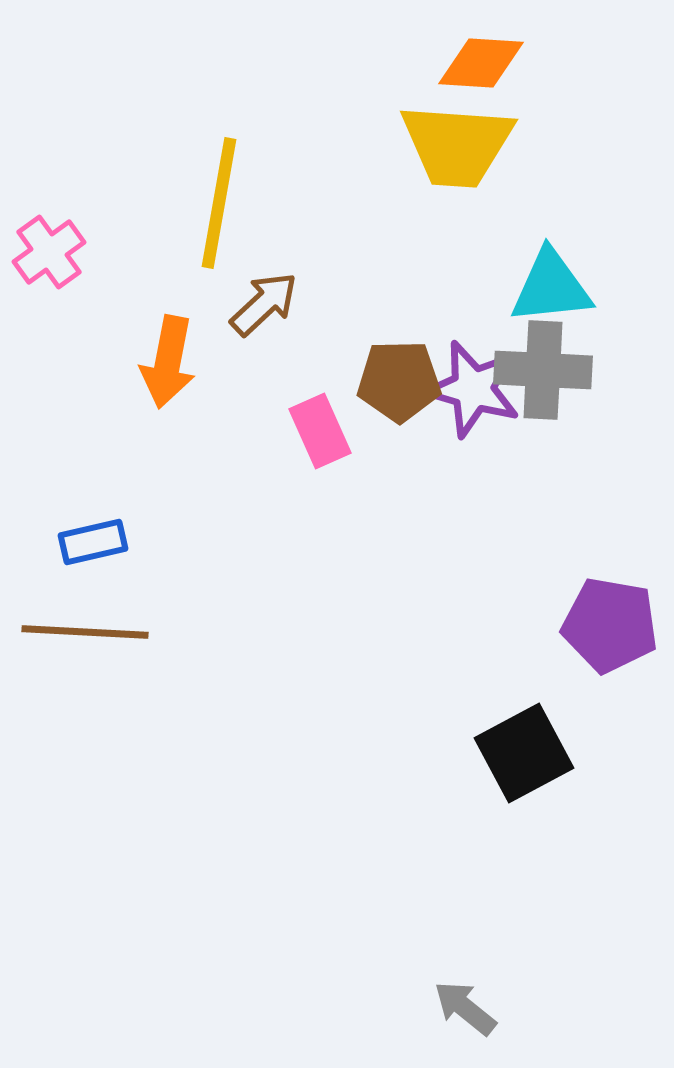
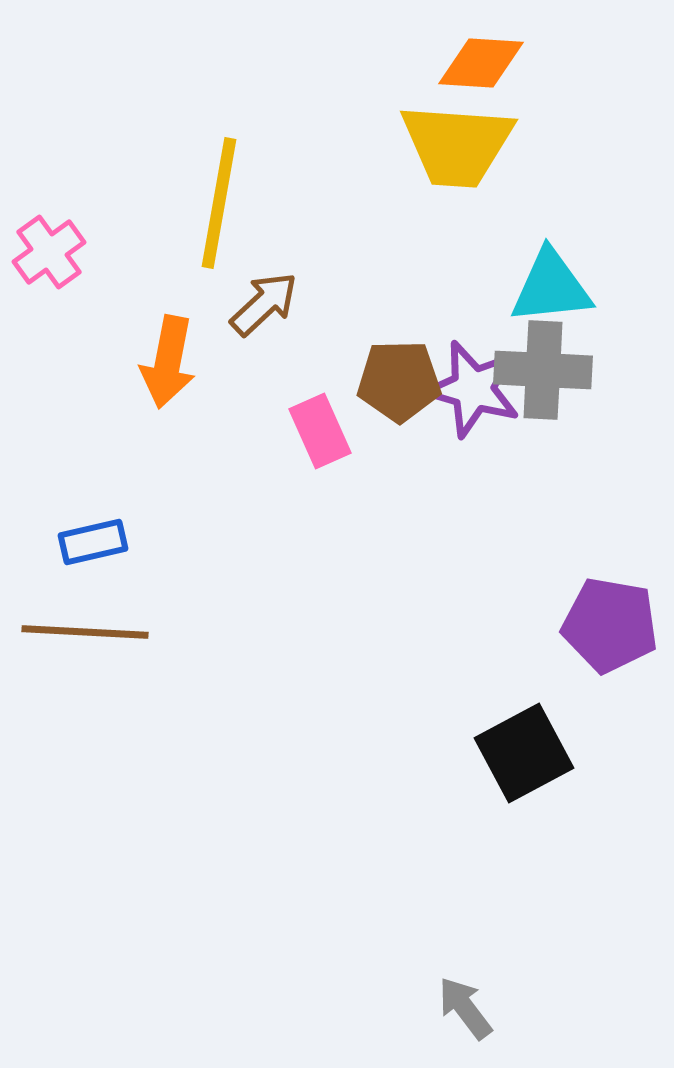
gray arrow: rotated 14 degrees clockwise
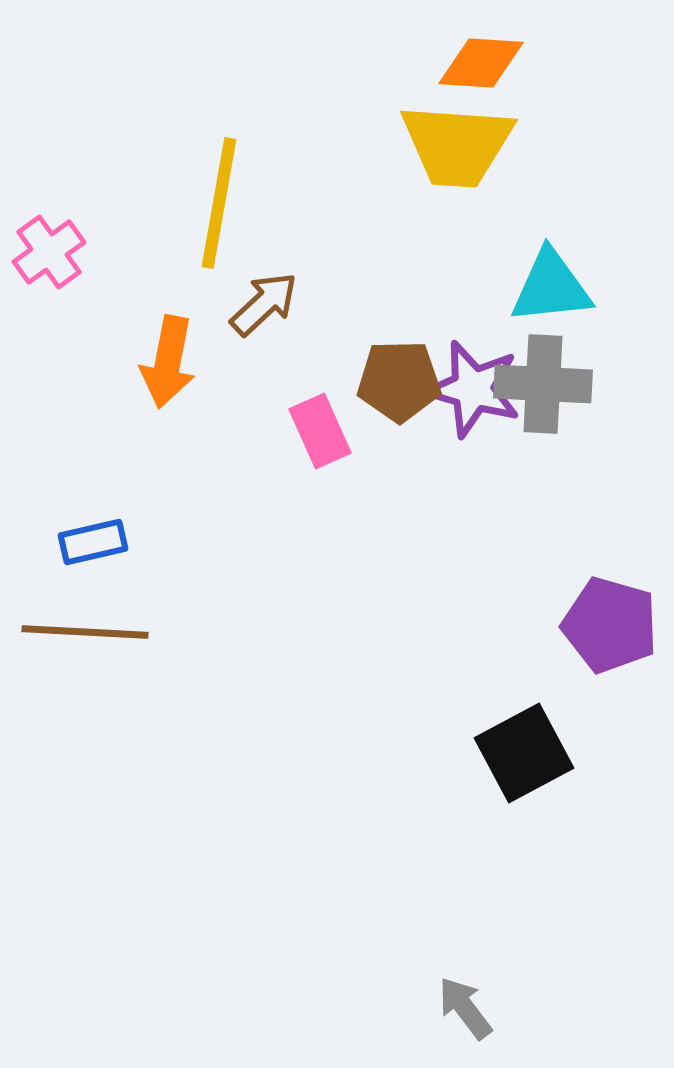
gray cross: moved 14 px down
purple pentagon: rotated 6 degrees clockwise
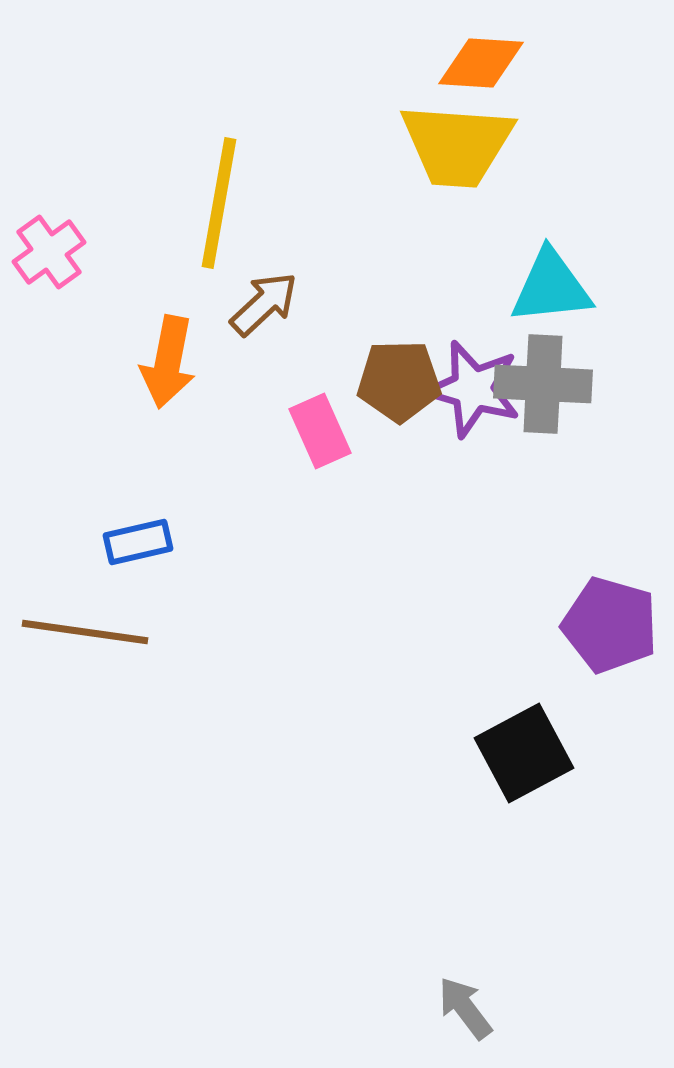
blue rectangle: moved 45 px right
brown line: rotated 5 degrees clockwise
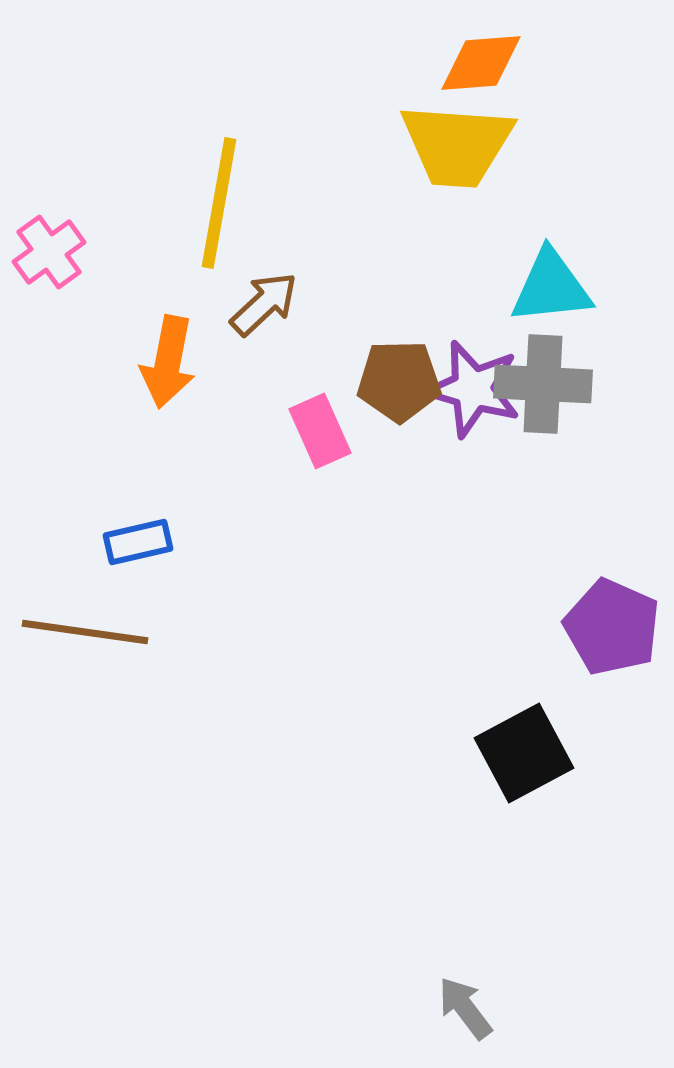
orange diamond: rotated 8 degrees counterclockwise
purple pentagon: moved 2 px right, 2 px down; rotated 8 degrees clockwise
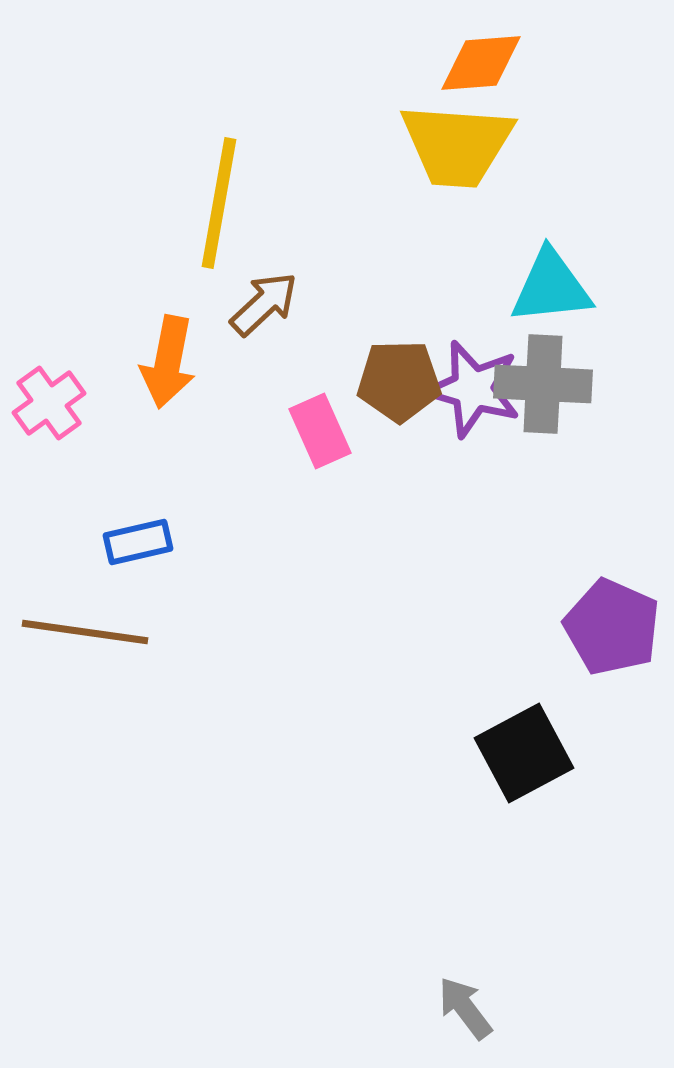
pink cross: moved 151 px down
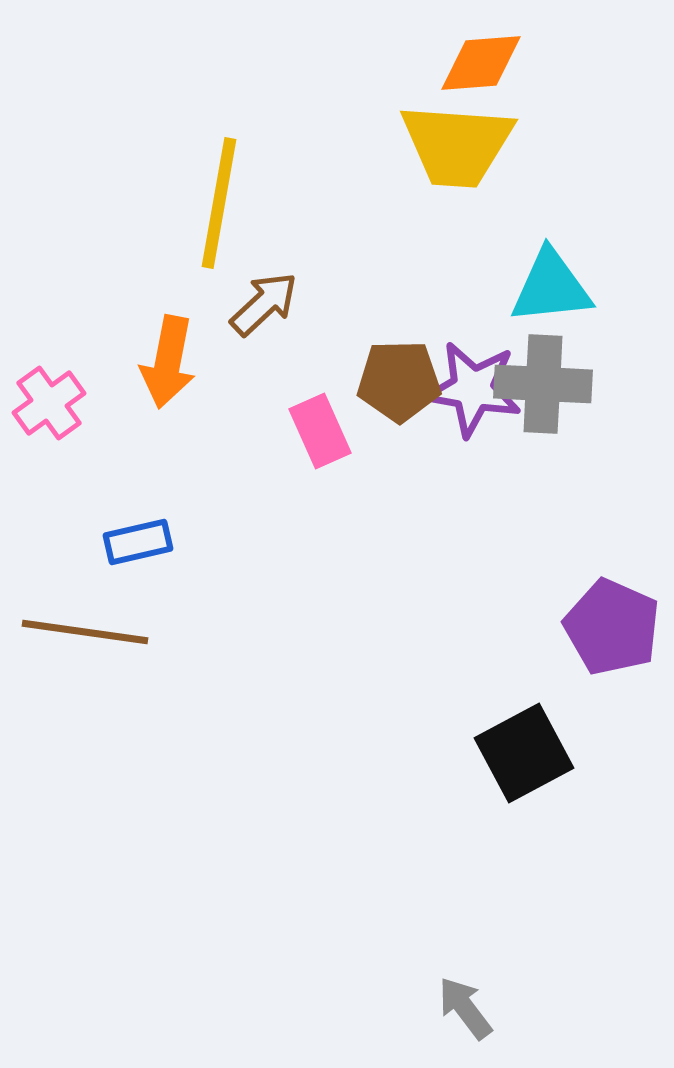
purple star: rotated 6 degrees counterclockwise
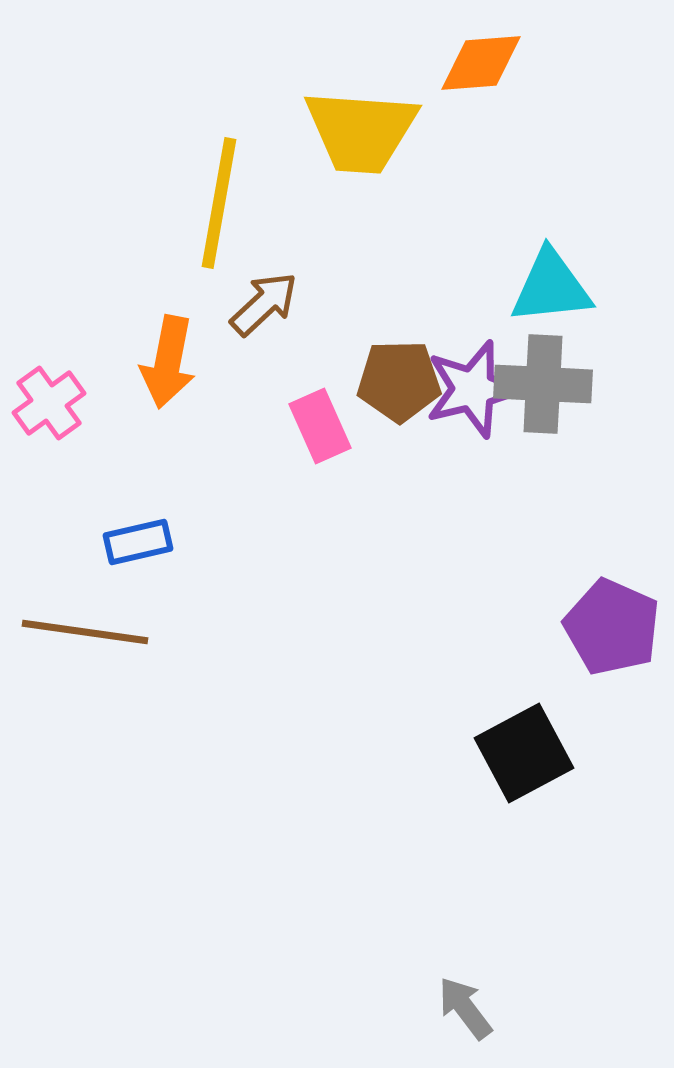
yellow trapezoid: moved 96 px left, 14 px up
purple star: rotated 24 degrees counterclockwise
pink rectangle: moved 5 px up
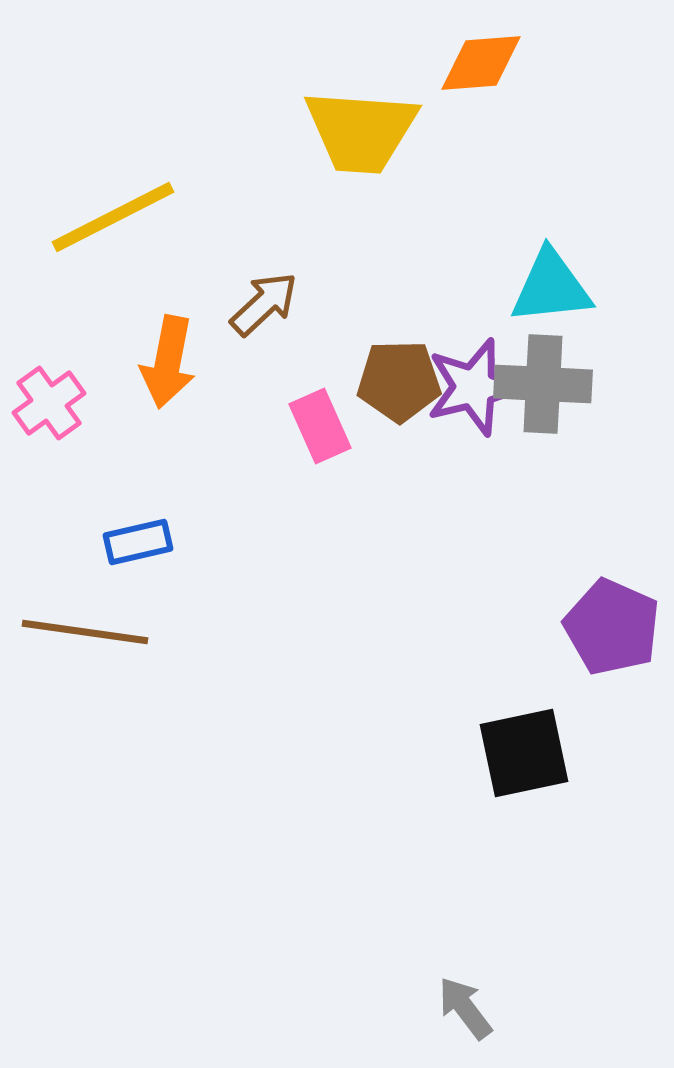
yellow line: moved 106 px left, 14 px down; rotated 53 degrees clockwise
purple star: moved 1 px right, 2 px up
black square: rotated 16 degrees clockwise
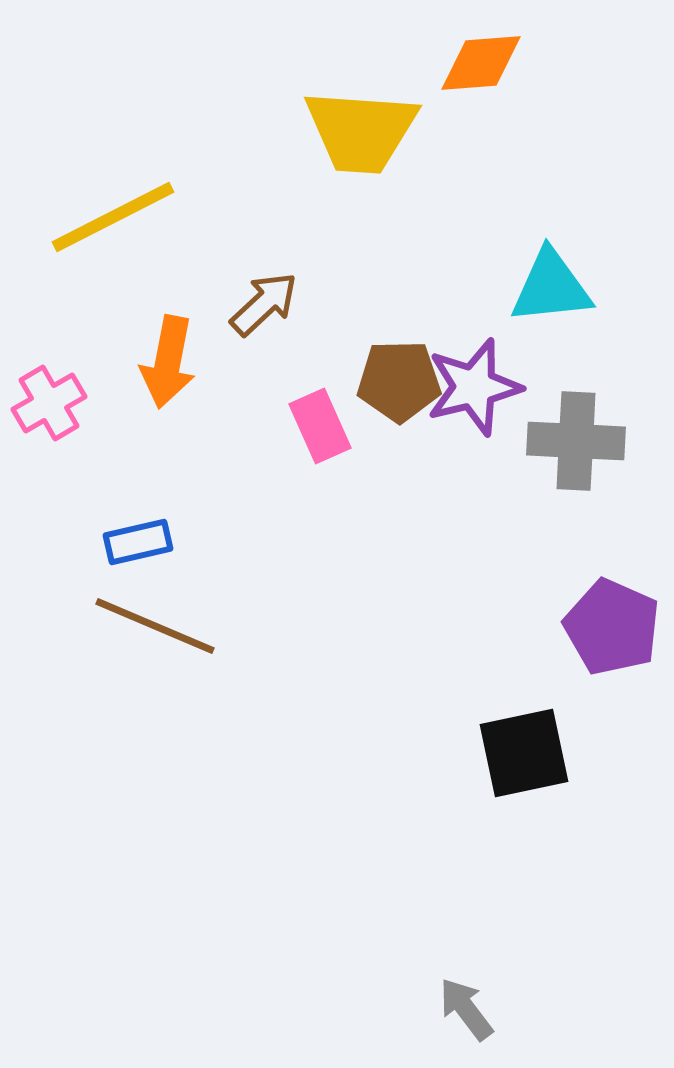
gray cross: moved 33 px right, 57 px down
pink cross: rotated 6 degrees clockwise
brown line: moved 70 px right, 6 px up; rotated 15 degrees clockwise
gray arrow: moved 1 px right, 1 px down
